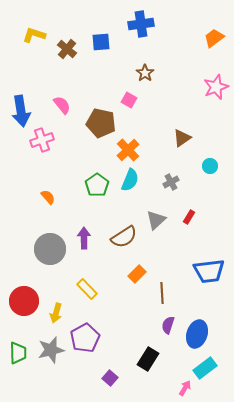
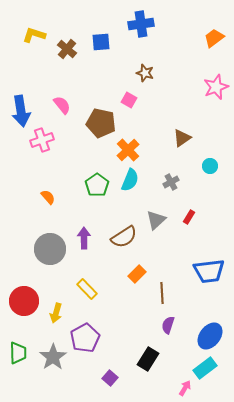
brown star: rotated 18 degrees counterclockwise
blue ellipse: moved 13 px right, 2 px down; rotated 20 degrees clockwise
gray star: moved 2 px right, 7 px down; rotated 20 degrees counterclockwise
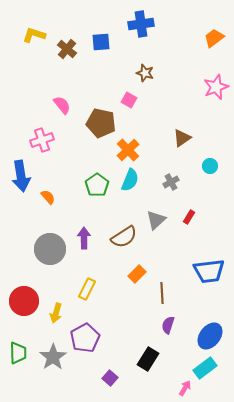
blue arrow: moved 65 px down
yellow rectangle: rotated 70 degrees clockwise
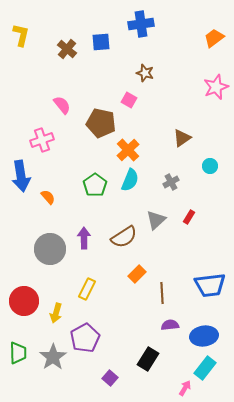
yellow L-shape: moved 13 px left; rotated 85 degrees clockwise
green pentagon: moved 2 px left
blue trapezoid: moved 1 px right, 14 px down
purple semicircle: moved 2 px right; rotated 66 degrees clockwise
blue ellipse: moved 6 px left; rotated 44 degrees clockwise
cyan rectangle: rotated 15 degrees counterclockwise
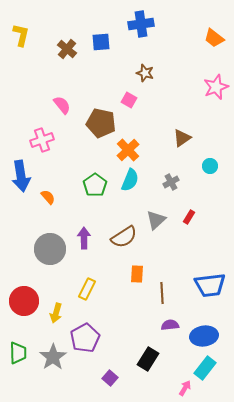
orange trapezoid: rotated 105 degrees counterclockwise
orange rectangle: rotated 42 degrees counterclockwise
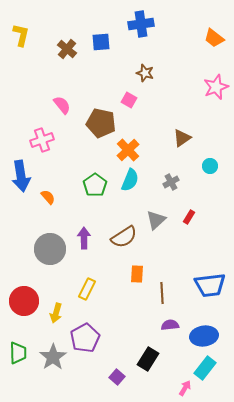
purple square: moved 7 px right, 1 px up
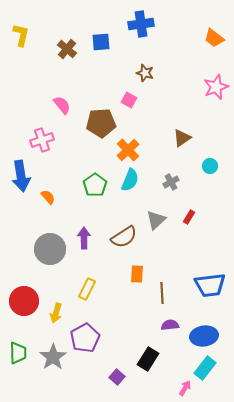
brown pentagon: rotated 16 degrees counterclockwise
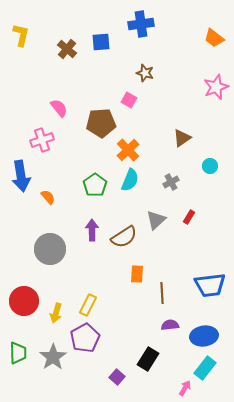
pink semicircle: moved 3 px left, 3 px down
purple arrow: moved 8 px right, 8 px up
yellow rectangle: moved 1 px right, 16 px down
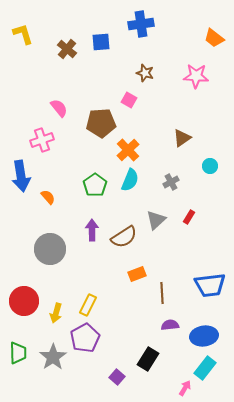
yellow L-shape: moved 2 px right, 1 px up; rotated 30 degrees counterclockwise
pink star: moved 20 px left, 11 px up; rotated 25 degrees clockwise
orange rectangle: rotated 66 degrees clockwise
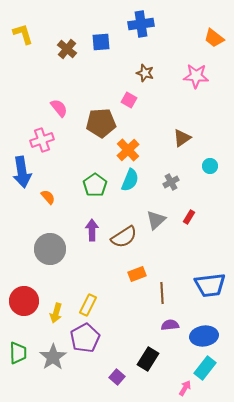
blue arrow: moved 1 px right, 4 px up
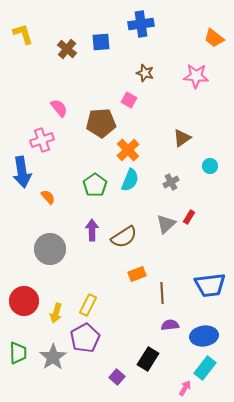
gray triangle: moved 10 px right, 4 px down
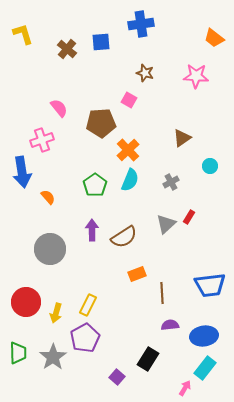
red circle: moved 2 px right, 1 px down
